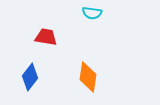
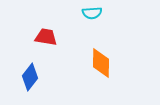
cyan semicircle: rotated 12 degrees counterclockwise
orange diamond: moved 13 px right, 14 px up; rotated 8 degrees counterclockwise
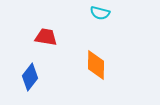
cyan semicircle: moved 8 px right; rotated 18 degrees clockwise
orange diamond: moved 5 px left, 2 px down
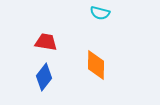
red trapezoid: moved 5 px down
blue diamond: moved 14 px right
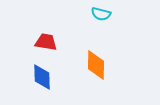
cyan semicircle: moved 1 px right, 1 px down
blue diamond: moved 2 px left; rotated 40 degrees counterclockwise
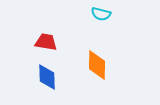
orange diamond: moved 1 px right
blue diamond: moved 5 px right
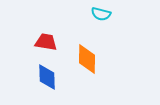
orange diamond: moved 10 px left, 6 px up
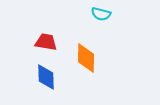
orange diamond: moved 1 px left, 1 px up
blue diamond: moved 1 px left
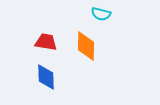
orange diamond: moved 12 px up
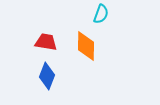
cyan semicircle: rotated 84 degrees counterclockwise
blue diamond: moved 1 px right, 1 px up; rotated 24 degrees clockwise
